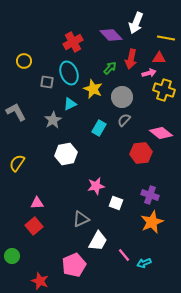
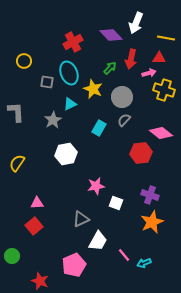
gray L-shape: rotated 25 degrees clockwise
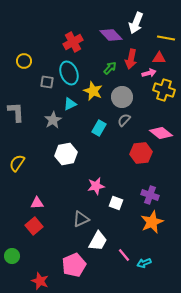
yellow star: moved 2 px down
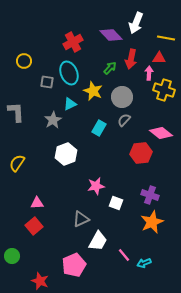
pink arrow: rotated 72 degrees counterclockwise
white hexagon: rotated 10 degrees counterclockwise
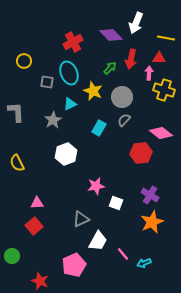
yellow semicircle: rotated 60 degrees counterclockwise
purple cross: rotated 12 degrees clockwise
pink line: moved 1 px left, 1 px up
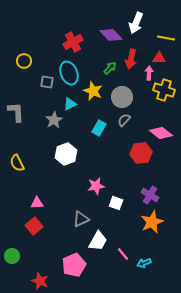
gray star: moved 1 px right
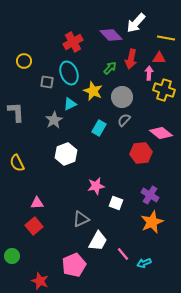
white arrow: rotated 20 degrees clockwise
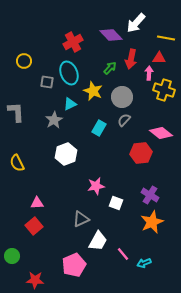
red star: moved 5 px left, 1 px up; rotated 18 degrees counterclockwise
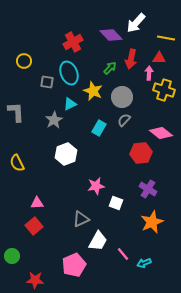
purple cross: moved 2 px left, 6 px up
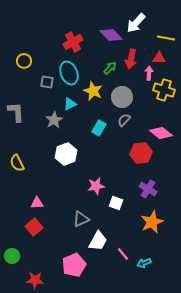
red square: moved 1 px down
